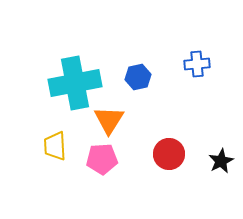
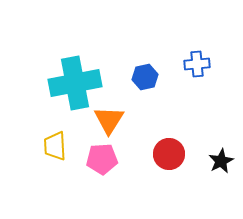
blue hexagon: moved 7 px right
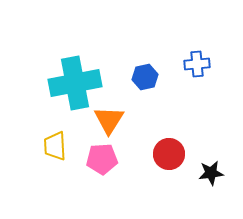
black star: moved 10 px left, 12 px down; rotated 20 degrees clockwise
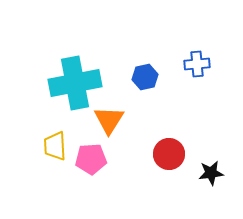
pink pentagon: moved 11 px left
